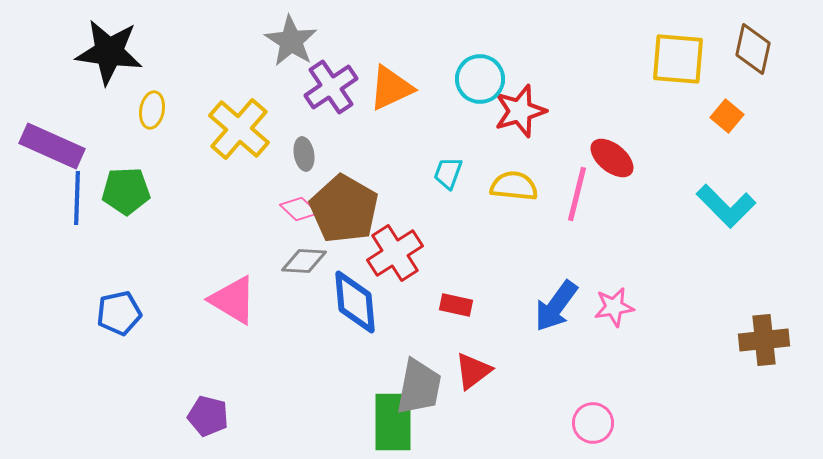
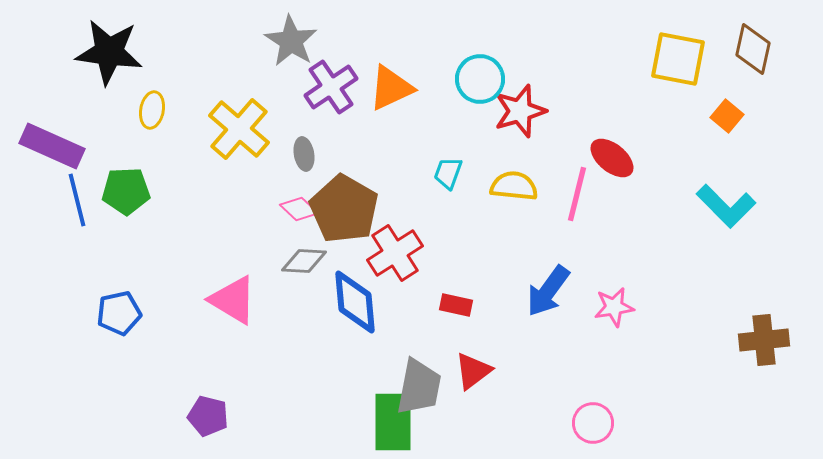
yellow square: rotated 6 degrees clockwise
blue line: moved 2 px down; rotated 16 degrees counterclockwise
blue arrow: moved 8 px left, 15 px up
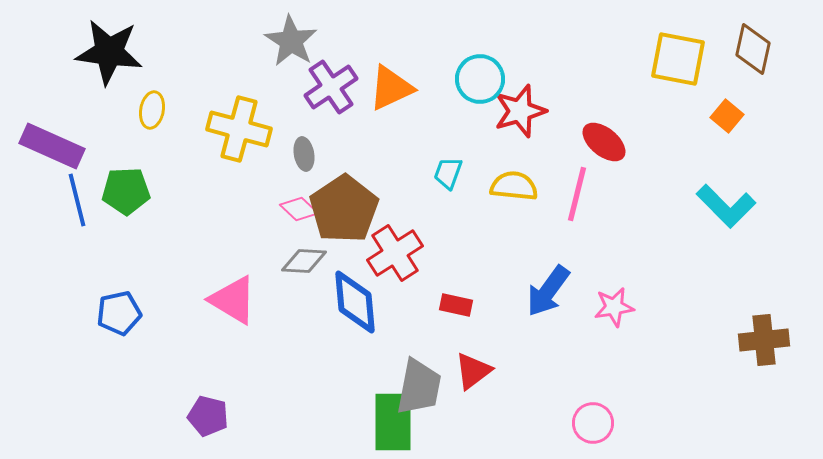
yellow cross: rotated 26 degrees counterclockwise
red ellipse: moved 8 px left, 16 px up
brown pentagon: rotated 8 degrees clockwise
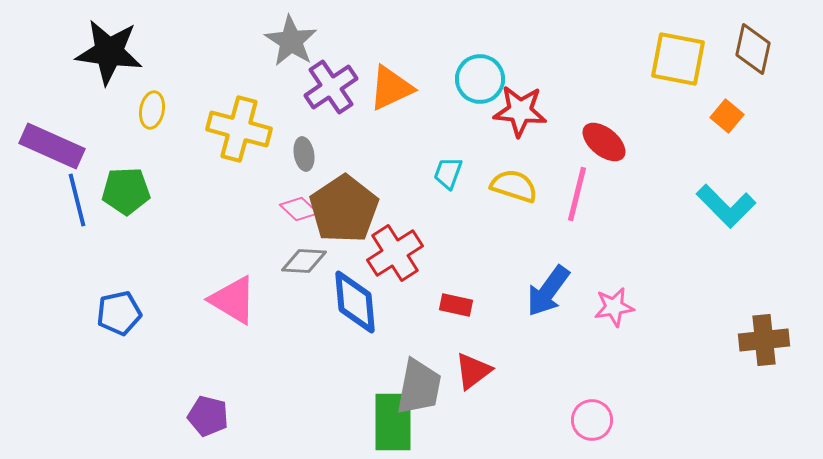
red star: rotated 22 degrees clockwise
yellow semicircle: rotated 12 degrees clockwise
pink circle: moved 1 px left, 3 px up
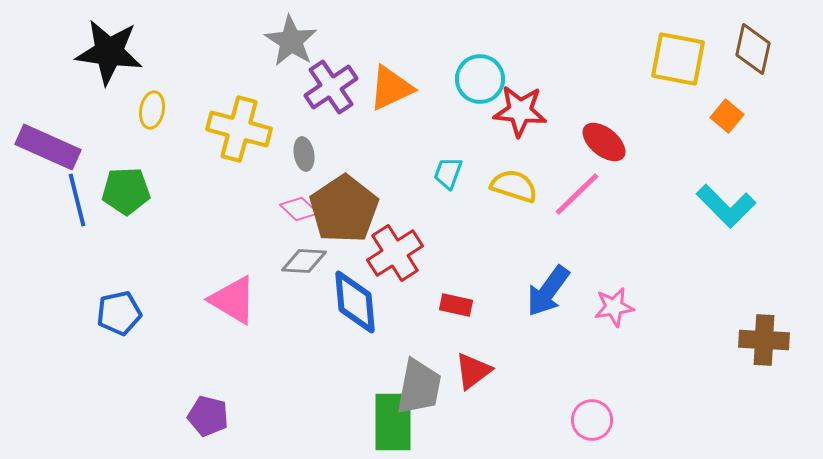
purple rectangle: moved 4 px left, 1 px down
pink line: rotated 32 degrees clockwise
brown cross: rotated 9 degrees clockwise
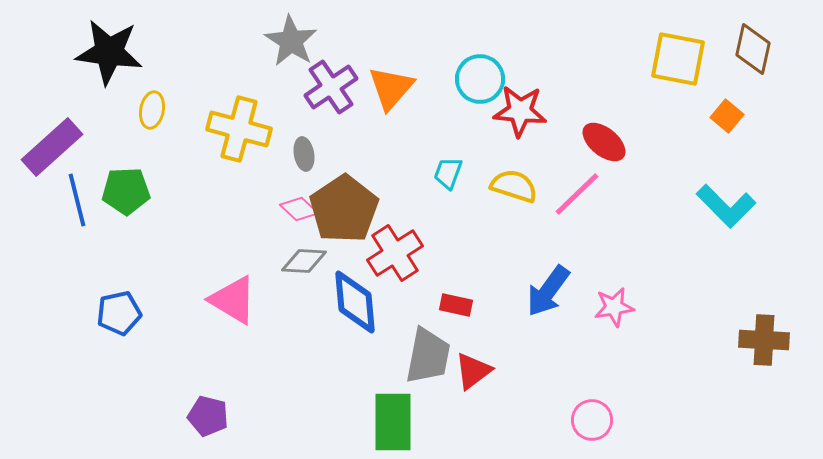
orange triangle: rotated 24 degrees counterclockwise
purple rectangle: moved 4 px right; rotated 66 degrees counterclockwise
gray trapezoid: moved 9 px right, 31 px up
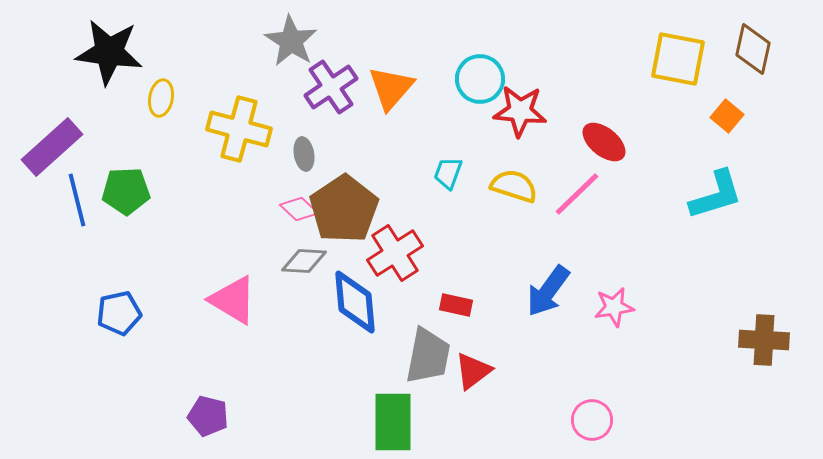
yellow ellipse: moved 9 px right, 12 px up
cyan L-shape: moved 10 px left, 11 px up; rotated 62 degrees counterclockwise
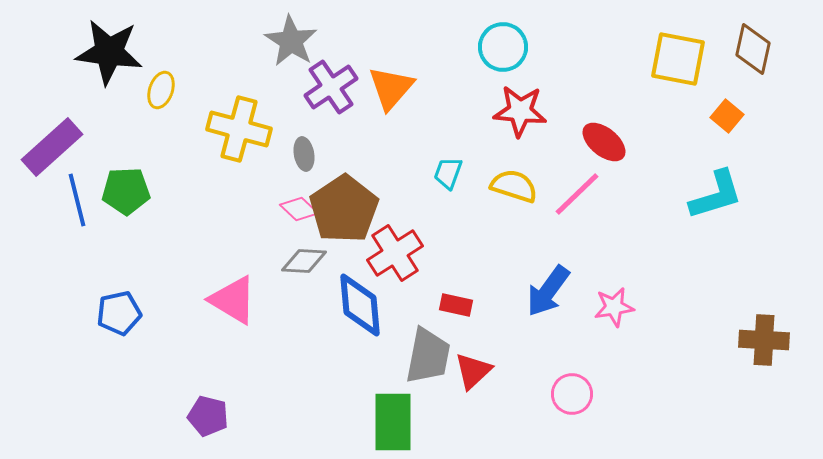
cyan circle: moved 23 px right, 32 px up
yellow ellipse: moved 8 px up; rotated 9 degrees clockwise
blue diamond: moved 5 px right, 3 px down
red triangle: rotated 6 degrees counterclockwise
pink circle: moved 20 px left, 26 px up
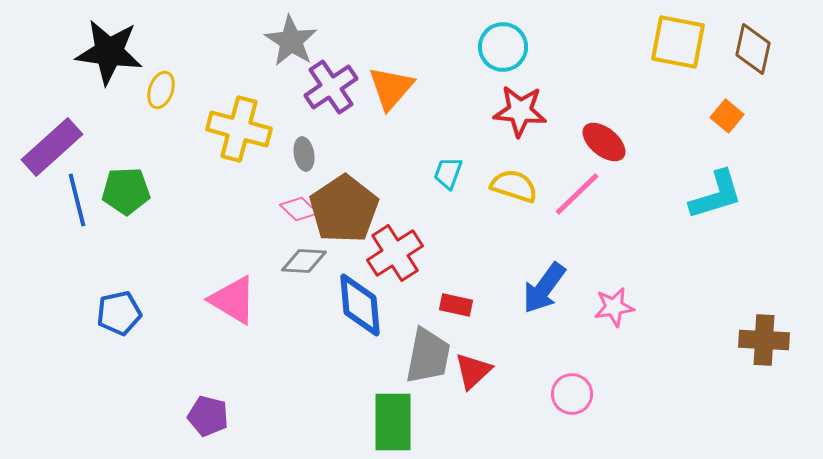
yellow square: moved 17 px up
blue arrow: moved 4 px left, 3 px up
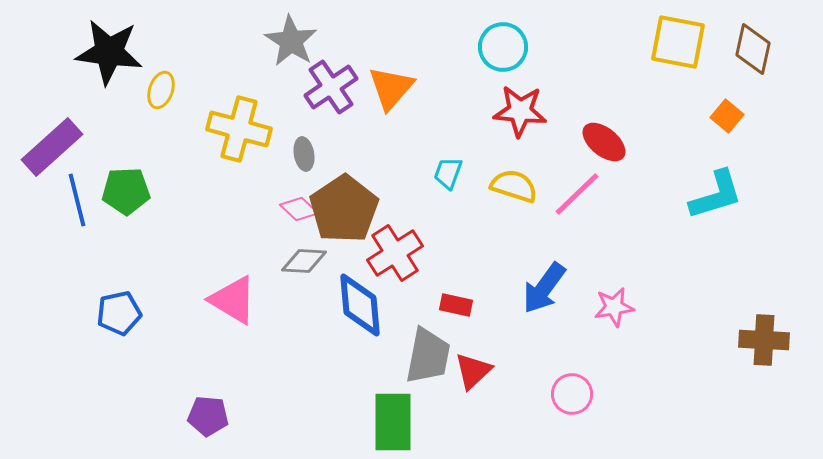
purple pentagon: rotated 9 degrees counterclockwise
